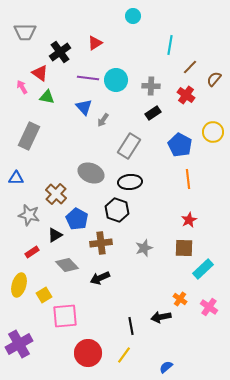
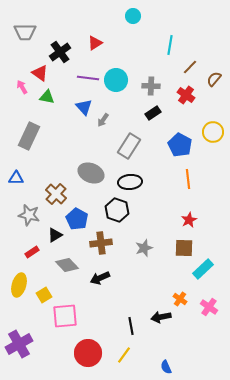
blue semicircle at (166, 367): rotated 72 degrees counterclockwise
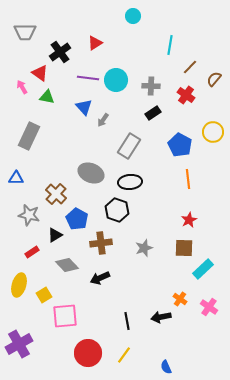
black line at (131, 326): moved 4 px left, 5 px up
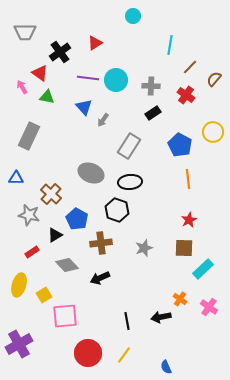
brown cross at (56, 194): moved 5 px left
